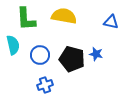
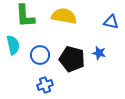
green L-shape: moved 1 px left, 3 px up
blue star: moved 3 px right, 1 px up
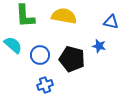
cyan semicircle: rotated 36 degrees counterclockwise
blue star: moved 7 px up
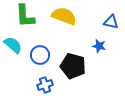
yellow semicircle: rotated 10 degrees clockwise
black pentagon: moved 1 px right, 7 px down
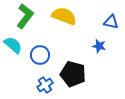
green L-shape: rotated 140 degrees counterclockwise
black pentagon: moved 8 px down
blue cross: rotated 14 degrees counterclockwise
